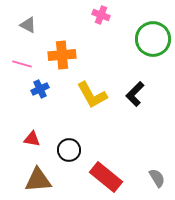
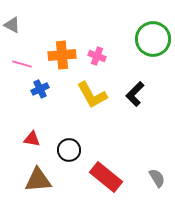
pink cross: moved 4 px left, 41 px down
gray triangle: moved 16 px left
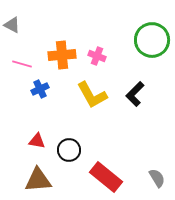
green circle: moved 1 px left, 1 px down
red triangle: moved 5 px right, 2 px down
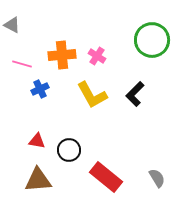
pink cross: rotated 12 degrees clockwise
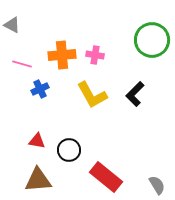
pink cross: moved 2 px left, 1 px up; rotated 24 degrees counterclockwise
gray semicircle: moved 7 px down
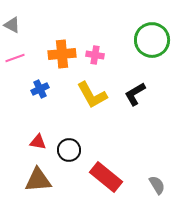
orange cross: moved 1 px up
pink line: moved 7 px left, 6 px up; rotated 36 degrees counterclockwise
black L-shape: rotated 15 degrees clockwise
red triangle: moved 1 px right, 1 px down
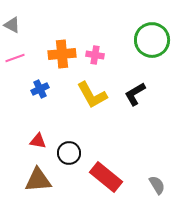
red triangle: moved 1 px up
black circle: moved 3 px down
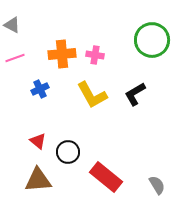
red triangle: rotated 30 degrees clockwise
black circle: moved 1 px left, 1 px up
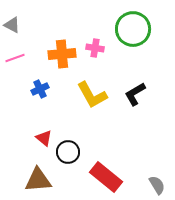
green circle: moved 19 px left, 11 px up
pink cross: moved 7 px up
red triangle: moved 6 px right, 3 px up
